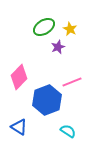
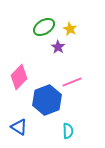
purple star: rotated 16 degrees counterclockwise
cyan semicircle: rotated 56 degrees clockwise
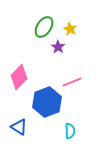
green ellipse: rotated 25 degrees counterclockwise
blue hexagon: moved 2 px down
cyan semicircle: moved 2 px right
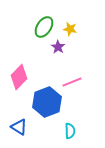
yellow star: rotated 16 degrees counterclockwise
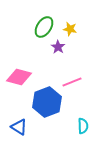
pink diamond: rotated 60 degrees clockwise
cyan semicircle: moved 13 px right, 5 px up
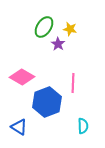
purple star: moved 3 px up
pink diamond: moved 3 px right; rotated 15 degrees clockwise
pink line: moved 1 px right, 1 px down; rotated 66 degrees counterclockwise
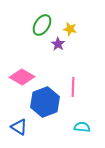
green ellipse: moved 2 px left, 2 px up
pink line: moved 4 px down
blue hexagon: moved 2 px left
cyan semicircle: moved 1 px left, 1 px down; rotated 84 degrees counterclockwise
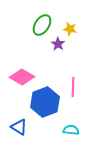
cyan semicircle: moved 11 px left, 3 px down
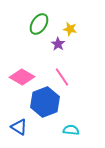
green ellipse: moved 3 px left, 1 px up
pink line: moved 11 px left, 10 px up; rotated 36 degrees counterclockwise
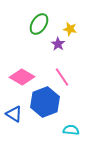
blue triangle: moved 5 px left, 13 px up
